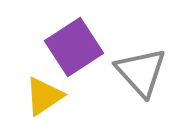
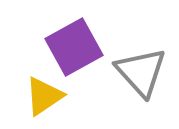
purple square: rotated 4 degrees clockwise
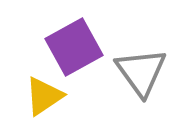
gray triangle: rotated 6 degrees clockwise
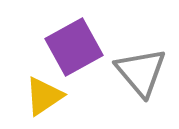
gray triangle: rotated 4 degrees counterclockwise
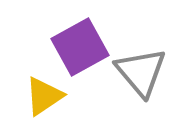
purple square: moved 6 px right
